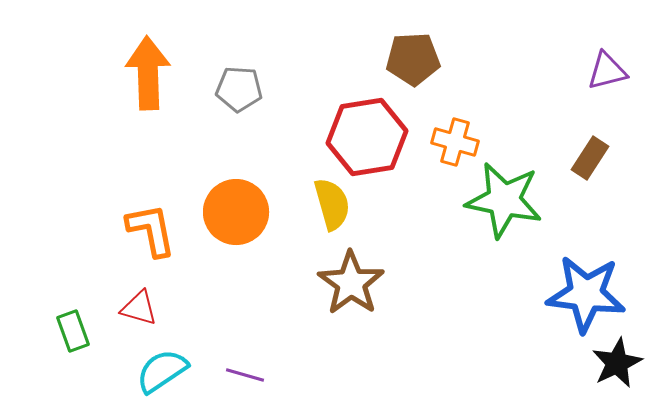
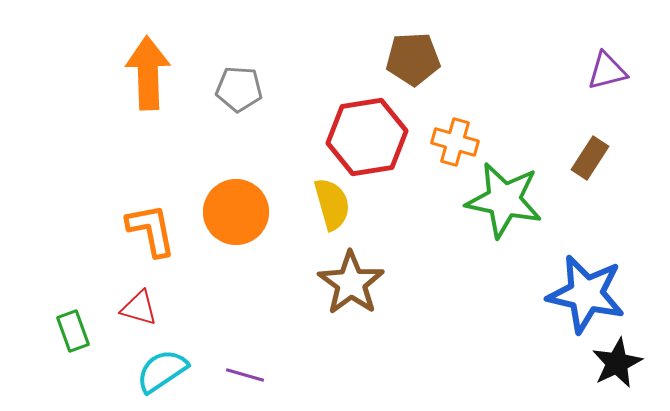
blue star: rotated 6 degrees clockwise
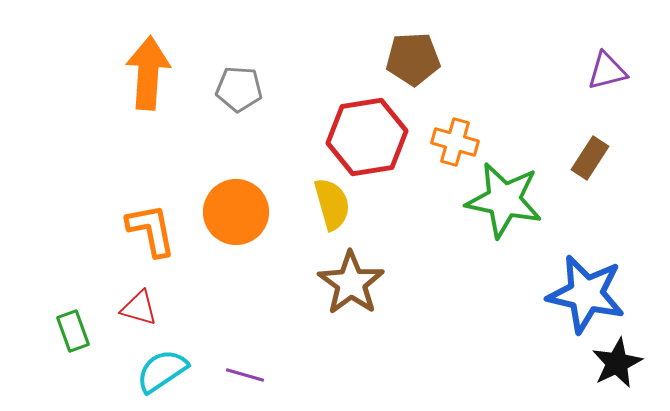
orange arrow: rotated 6 degrees clockwise
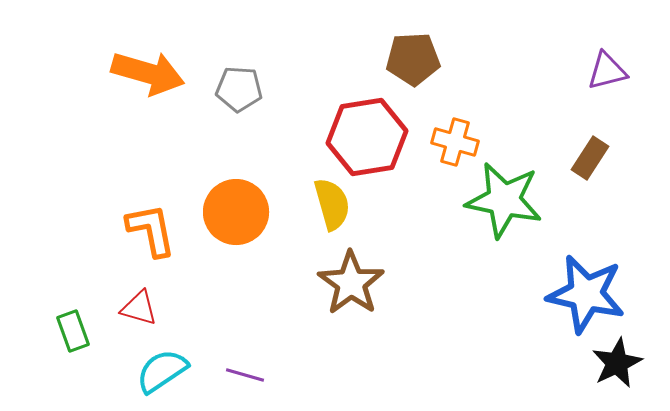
orange arrow: rotated 102 degrees clockwise
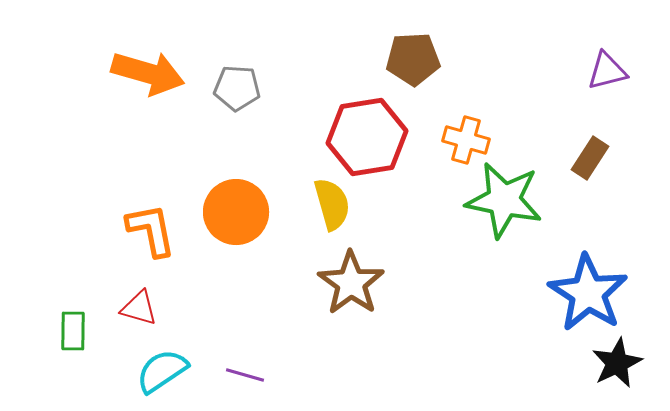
gray pentagon: moved 2 px left, 1 px up
orange cross: moved 11 px right, 2 px up
blue star: moved 2 px right, 1 px up; rotated 20 degrees clockwise
green rectangle: rotated 21 degrees clockwise
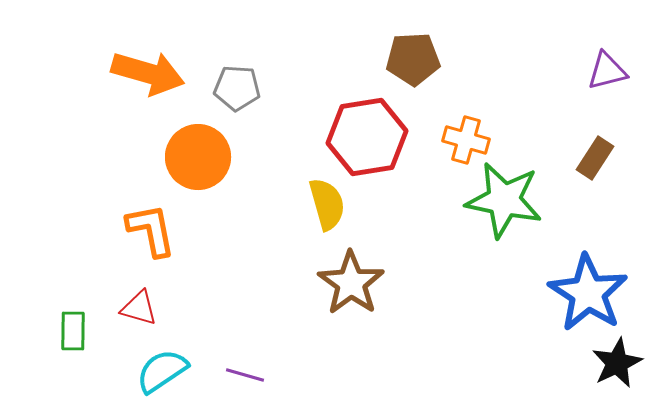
brown rectangle: moved 5 px right
yellow semicircle: moved 5 px left
orange circle: moved 38 px left, 55 px up
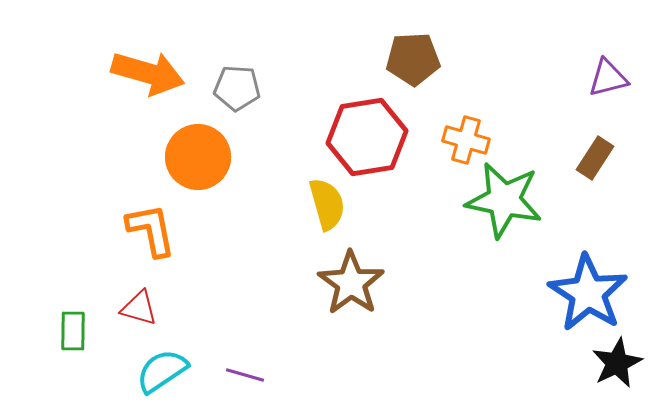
purple triangle: moved 1 px right, 7 px down
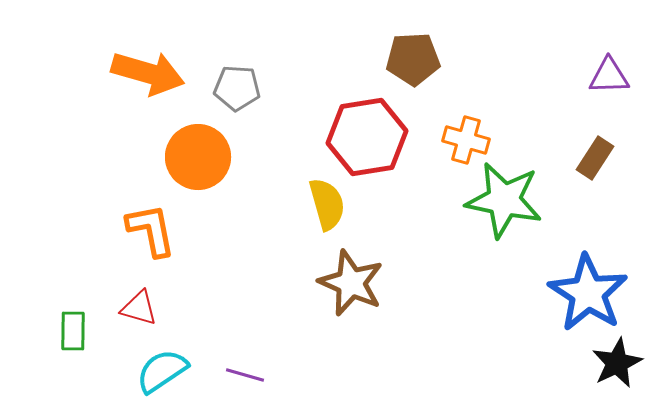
purple triangle: moved 1 px right, 2 px up; rotated 12 degrees clockwise
brown star: rotated 12 degrees counterclockwise
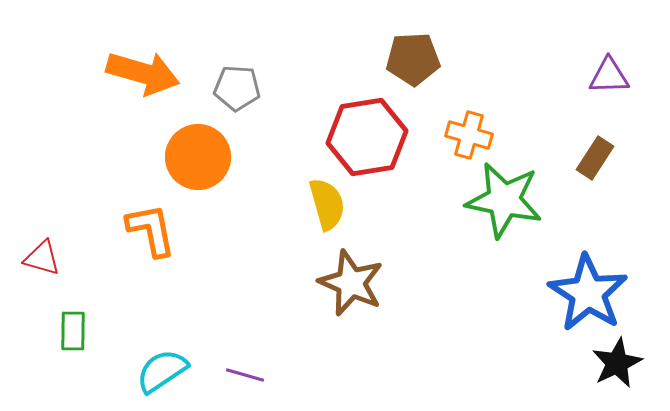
orange arrow: moved 5 px left
orange cross: moved 3 px right, 5 px up
red triangle: moved 97 px left, 50 px up
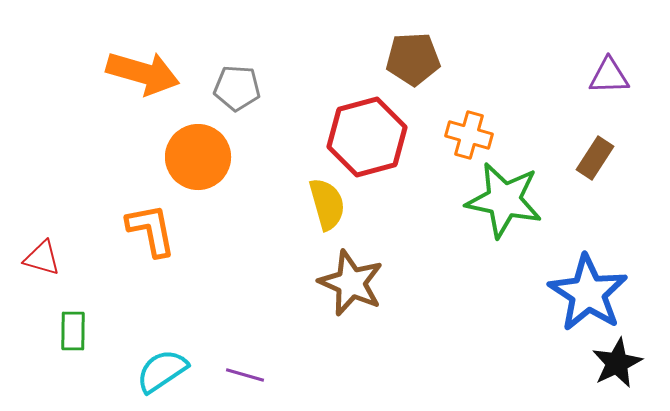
red hexagon: rotated 6 degrees counterclockwise
